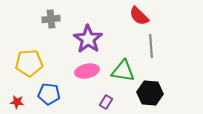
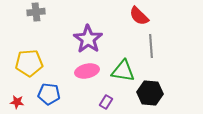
gray cross: moved 15 px left, 7 px up
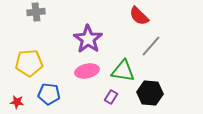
gray line: rotated 45 degrees clockwise
purple rectangle: moved 5 px right, 5 px up
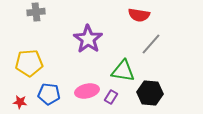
red semicircle: moved 1 px up; rotated 35 degrees counterclockwise
gray line: moved 2 px up
pink ellipse: moved 20 px down
red star: moved 3 px right
